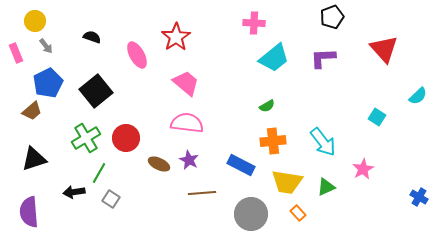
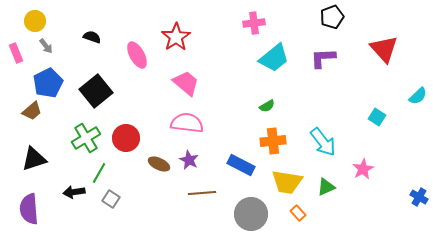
pink cross: rotated 10 degrees counterclockwise
purple semicircle: moved 3 px up
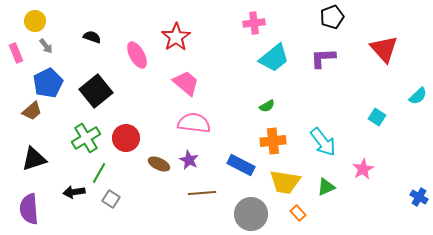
pink semicircle: moved 7 px right
yellow trapezoid: moved 2 px left
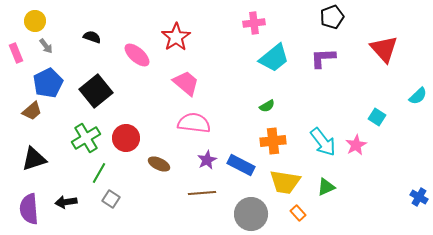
pink ellipse: rotated 20 degrees counterclockwise
purple star: moved 18 px right; rotated 18 degrees clockwise
pink star: moved 7 px left, 24 px up
black arrow: moved 8 px left, 10 px down
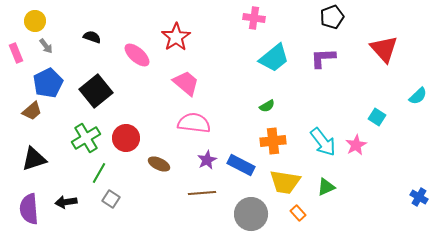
pink cross: moved 5 px up; rotated 15 degrees clockwise
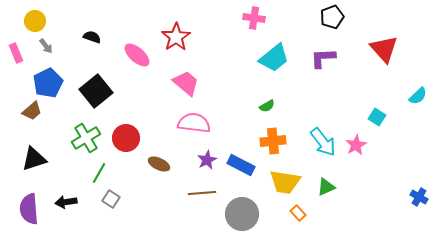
gray circle: moved 9 px left
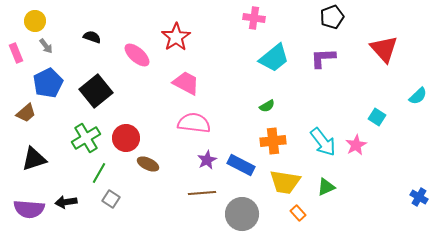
pink trapezoid: rotated 12 degrees counterclockwise
brown trapezoid: moved 6 px left, 2 px down
brown ellipse: moved 11 px left
purple semicircle: rotated 80 degrees counterclockwise
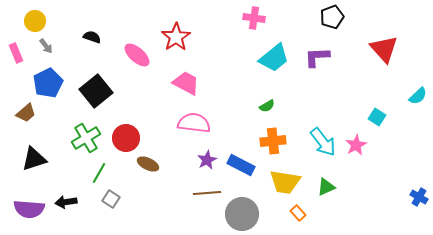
purple L-shape: moved 6 px left, 1 px up
brown line: moved 5 px right
